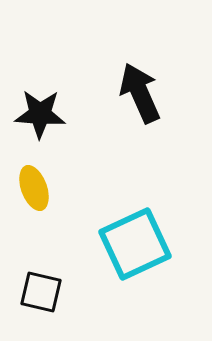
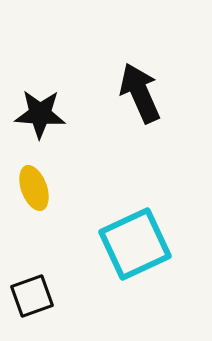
black square: moved 9 px left, 4 px down; rotated 33 degrees counterclockwise
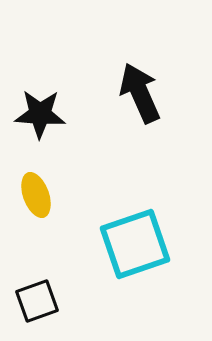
yellow ellipse: moved 2 px right, 7 px down
cyan square: rotated 6 degrees clockwise
black square: moved 5 px right, 5 px down
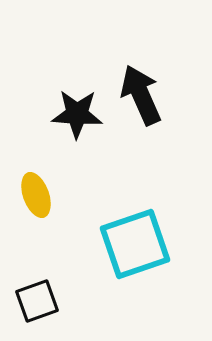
black arrow: moved 1 px right, 2 px down
black star: moved 37 px right
